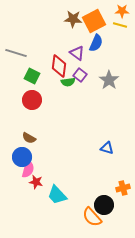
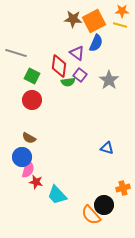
orange semicircle: moved 1 px left, 2 px up
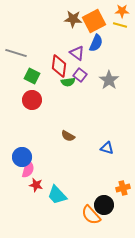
brown semicircle: moved 39 px right, 2 px up
red star: moved 3 px down
